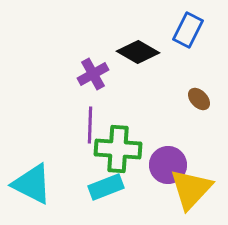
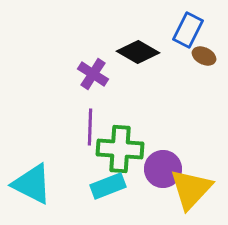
purple cross: rotated 28 degrees counterclockwise
brown ellipse: moved 5 px right, 43 px up; rotated 20 degrees counterclockwise
purple line: moved 2 px down
green cross: moved 2 px right
purple circle: moved 5 px left, 4 px down
cyan rectangle: moved 2 px right, 1 px up
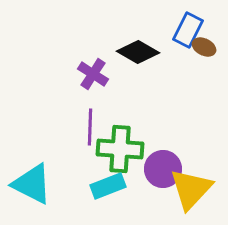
brown ellipse: moved 9 px up
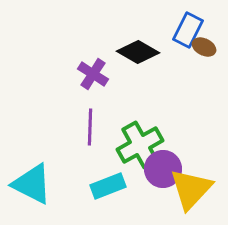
green cross: moved 20 px right, 4 px up; rotated 33 degrees counterclockwise
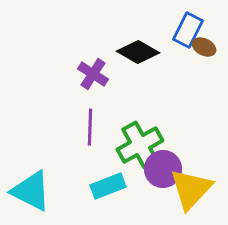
cyan triangle: moved 1 px left, 7 px down
